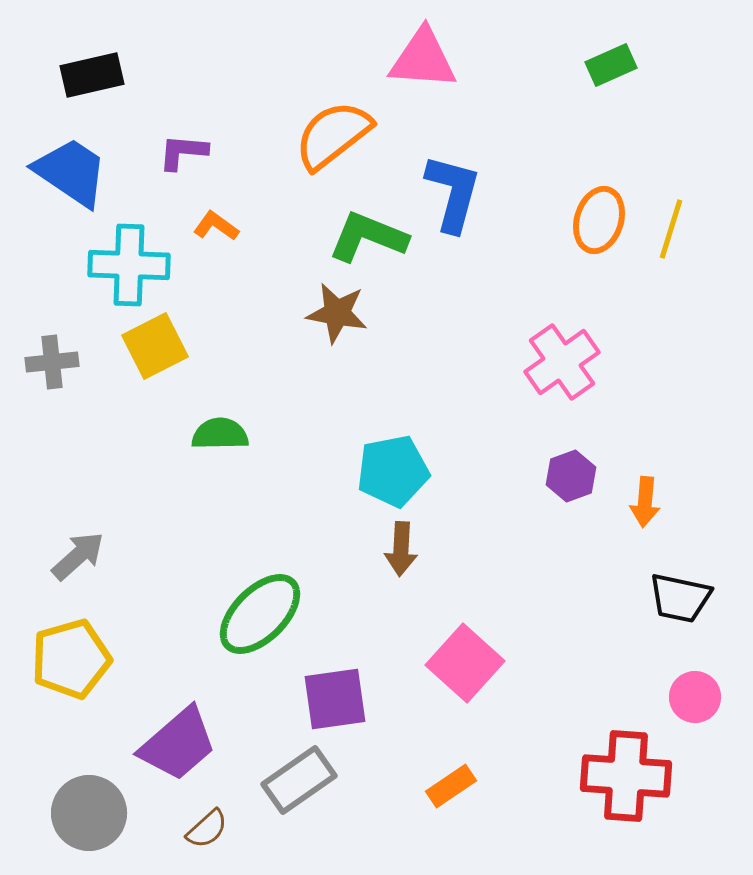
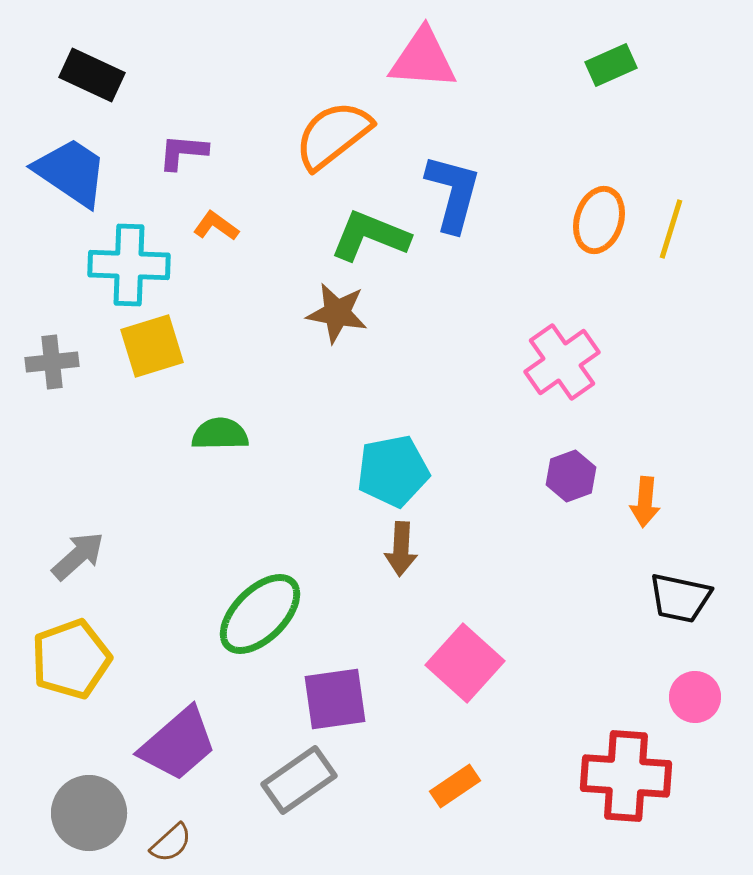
black rectangle: rotated 38 degrees clockwise
green L-shape: moved 2 px right, 1 px up
yellow square: moved 3 px left; rotated 10 degrees clockwise
yellow pentagon: rotated 4 degrees counterclockwise
orange rectangle: moved 4 px right
brown semicircle: moved 36 px left, 14 px down
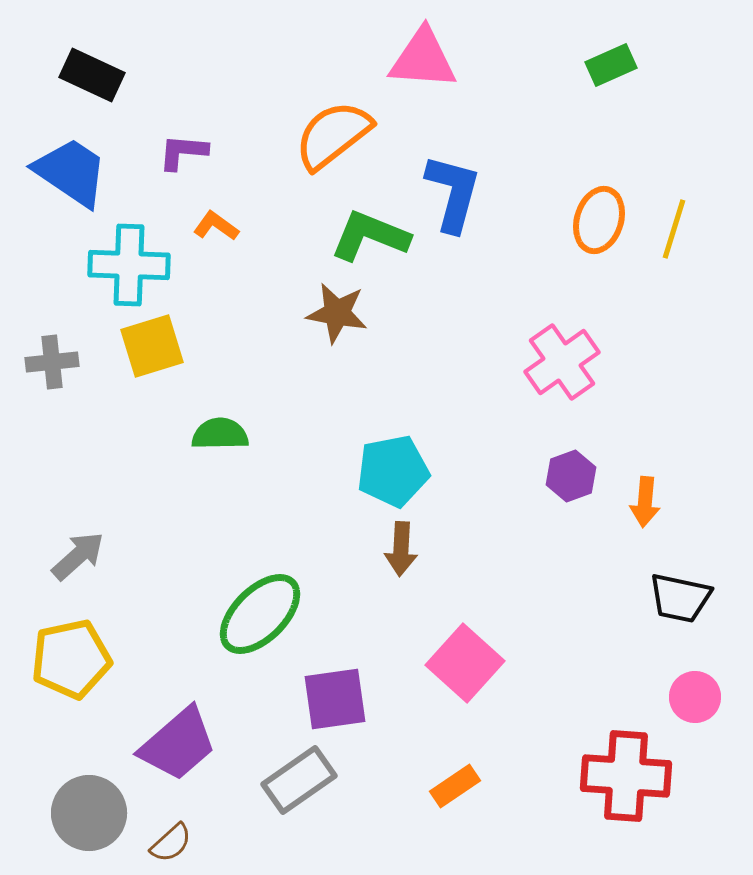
yellow line: moved 3 px right
yellow pentagon: rotated 8 degrees clockwise
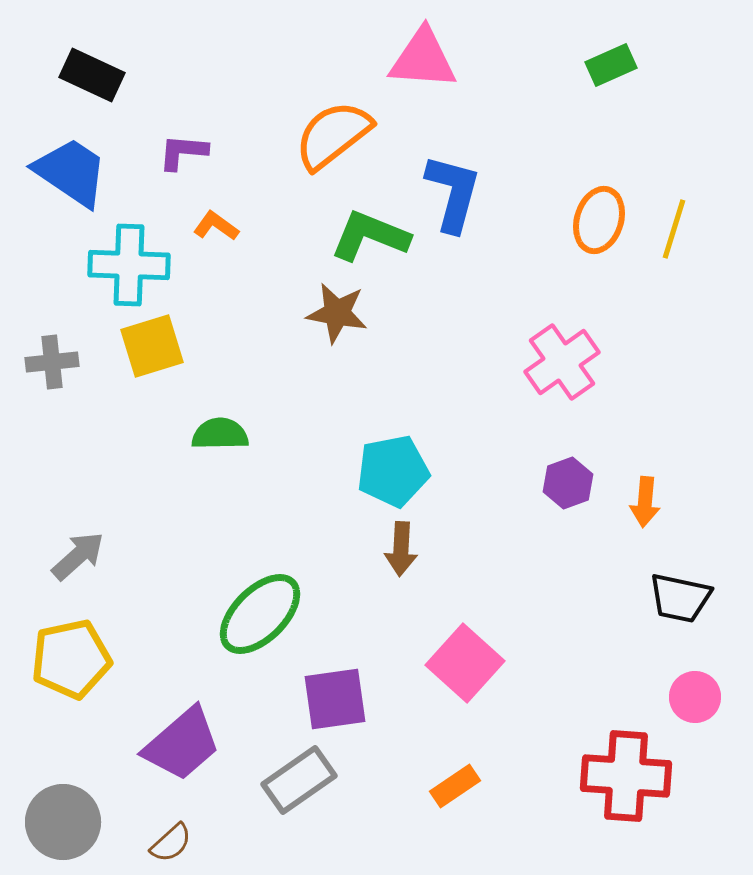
purple hexagon: moved 3 px left, 7 px down
purple trapezoid: moved 4 px right
gray circle: moved 26 px left, 9 px down
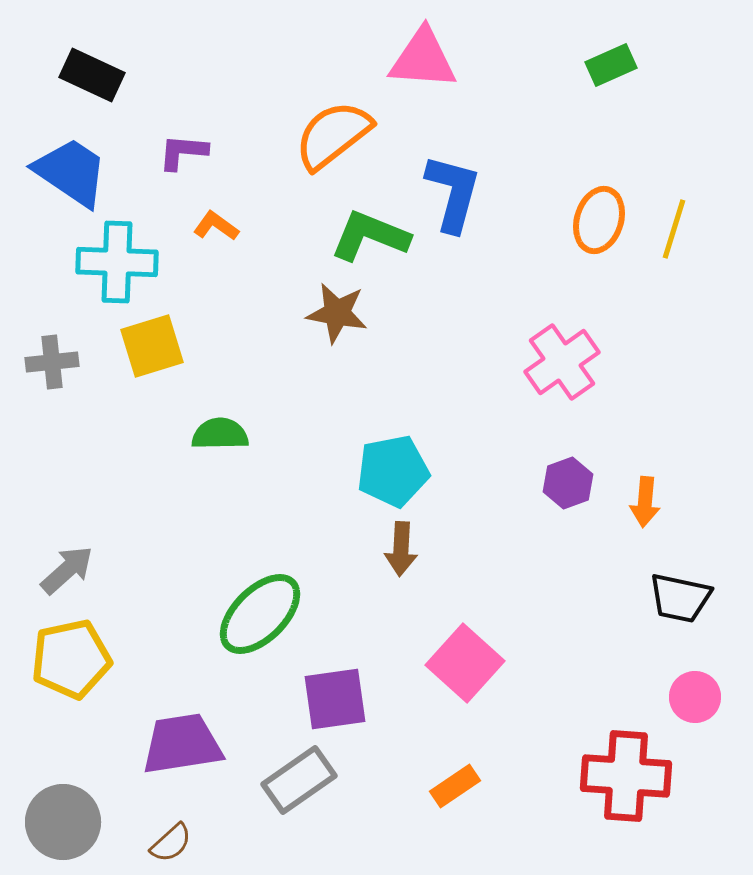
cyan cross: moved 12 px left, 3 px up
gray arrow: moved 11 px left, 14 px down
purple trapezoid: rotated 148 degrees counterclockwise
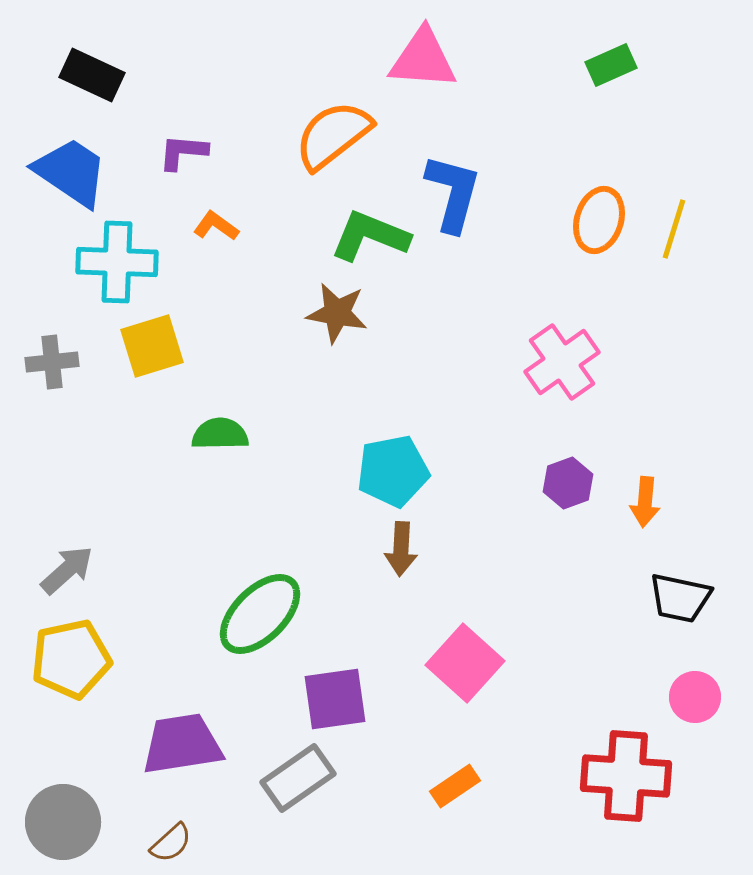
gray rectangle: moved 1 px left, 2 px up
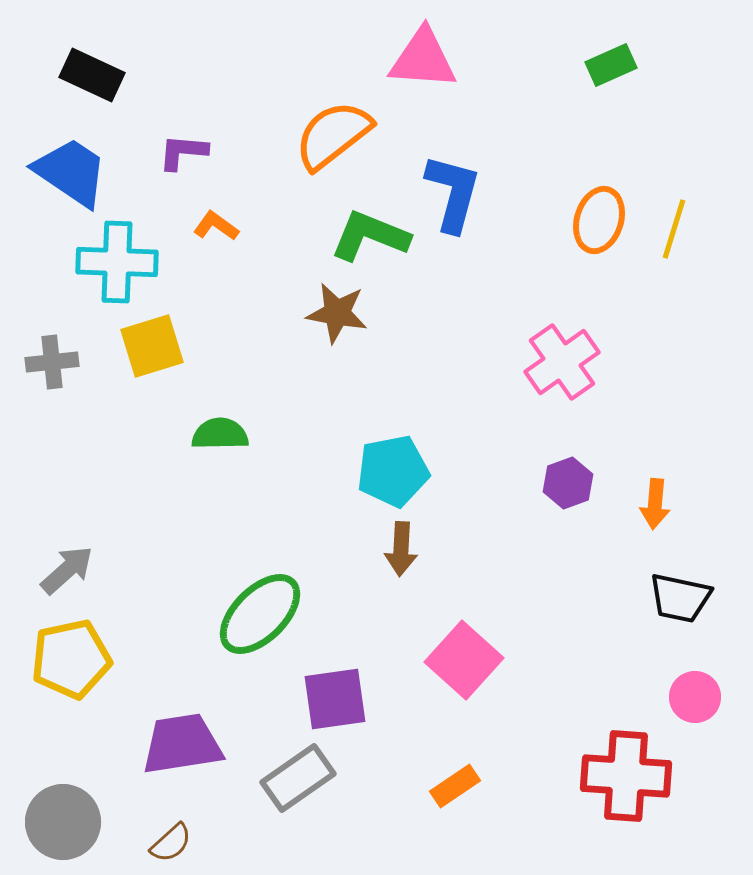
orange arrow: moved 10 px right, 2 px down
pink square: moved 1 px left, 3 px up
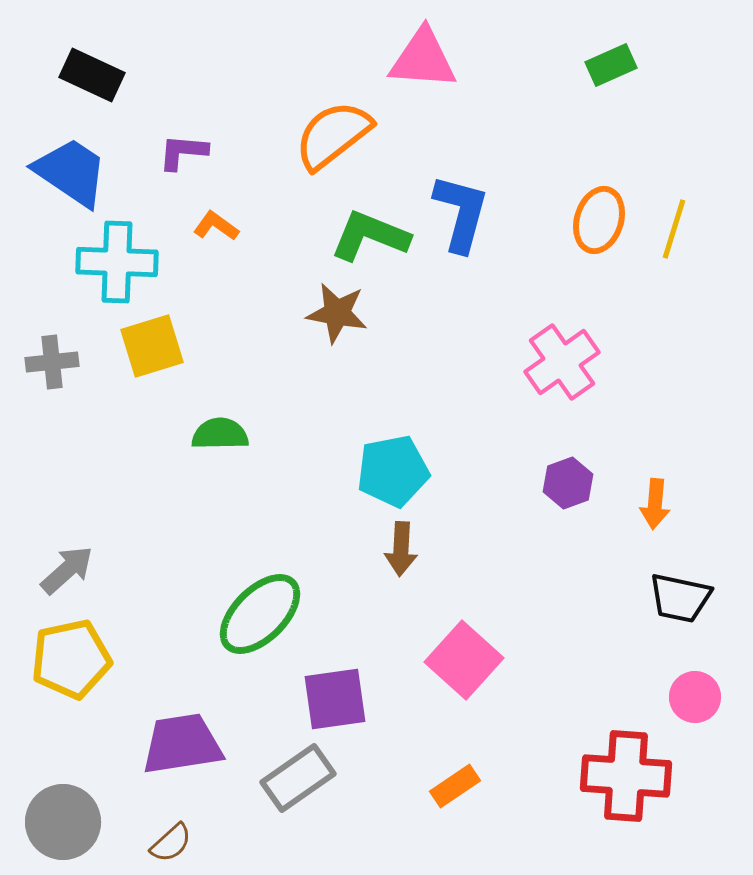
blue L-shape: moved 8 px right, 20 px down
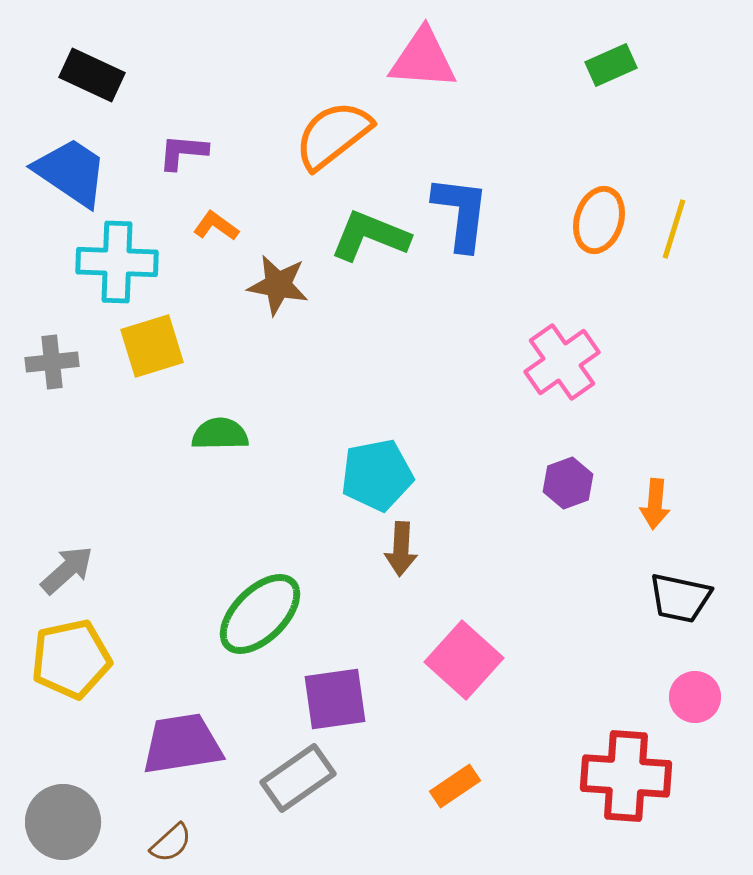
blue L-shape: rotated 8 degrees counterclockwise
brown star: moved 59 px left, 28 px up
cyan pentagon: moved 16 px left, 4 px down
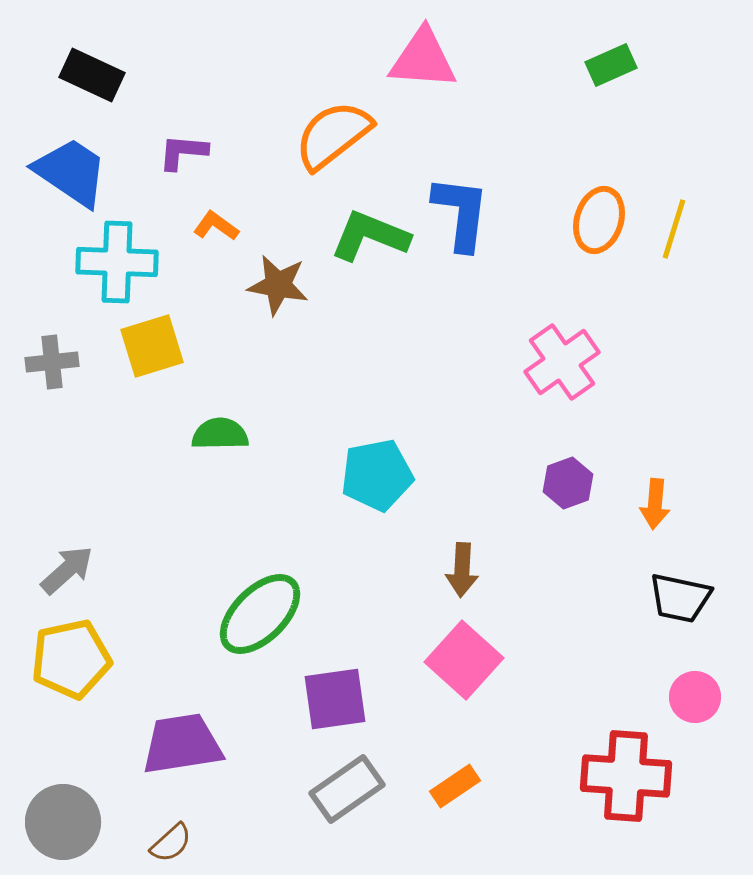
brown arrow: moved 61 px right, 21 px down
gray rectangle: moved 49 px right, 11 px down
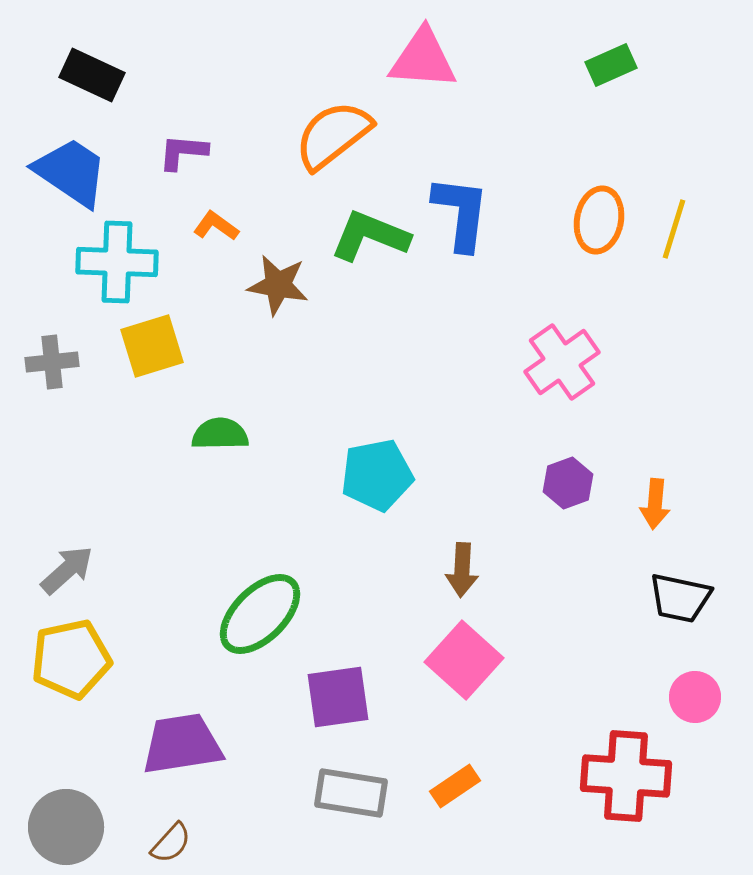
orange ellipse: rotated 6 degrees counterclockwise
purple square: moved 3 px right, 2 px up
gray rectangle: moved 4 px right, 4 px down; rotated 44 degrees clockwise
gray circle: moved 3 px right, 5 px down
brown semicircle: rotated 6 degrees counterclockwise
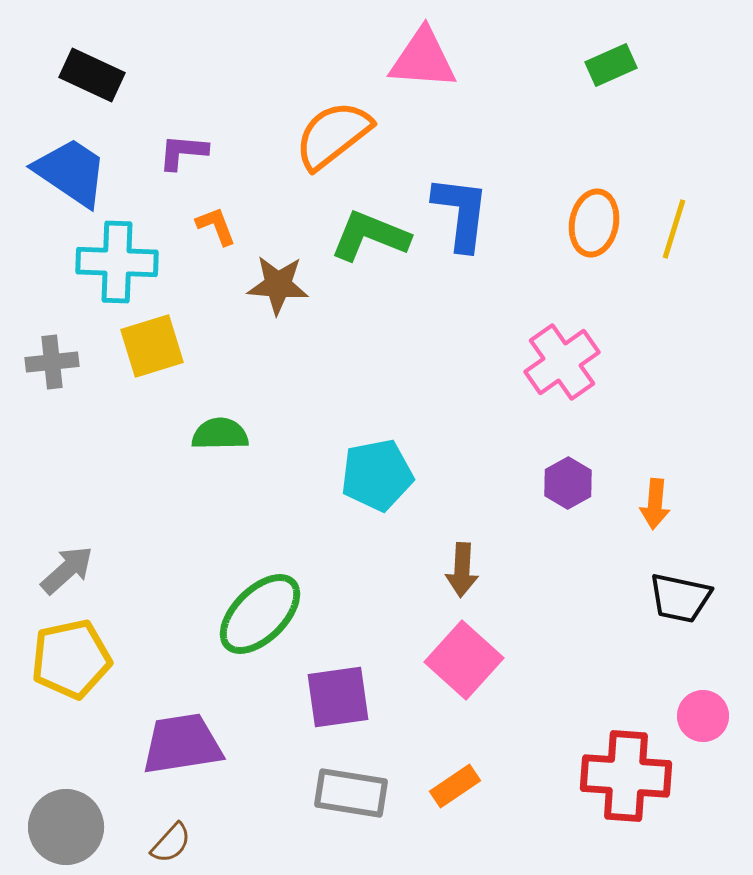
orange ellipse: moved 5 px left, 3 px down
orange L-shape: rotated 33 degrees clockwise
brown star: rotated 6 degrees counterclockwise
purple hexagon: rotated 9 degrees counterclockwise
pink circle: moved 8 px right, 19 px down
